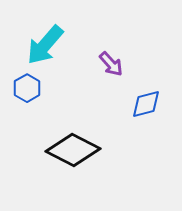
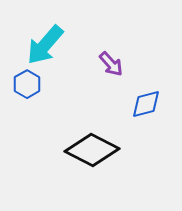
blue hexagon: moved 4 px up
black diamond: moved 19 px right
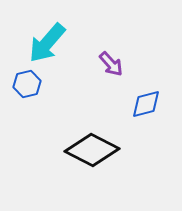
cyan arrow: moved 2 px right, 2 px up
blue hexagon: rotated 16 degrees clockwise
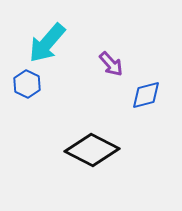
blue hexagon: rotated 20 degrees counterclockwise
blue diamond: moved 9 px up
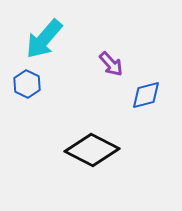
cyan arrow: moved 3 px left, 4 px up
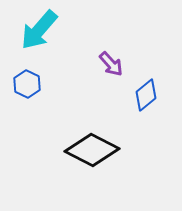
cyan arrow: moved 5 px left, 9 px up
blue diamond: rotated 24 degrees counterclockwise
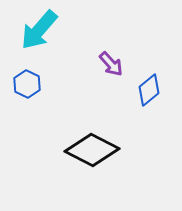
blue diamond: moved 3 px right, 5 px up
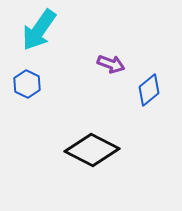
cyan arrow: rotated 6 degrees counterclockwise
purple arrow: rotated 28 degrees counterclockwise
